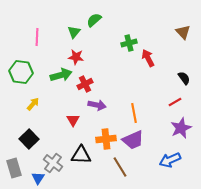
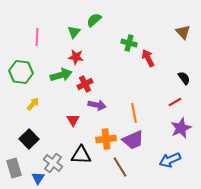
green cross: rotated 28 degrees clockwise
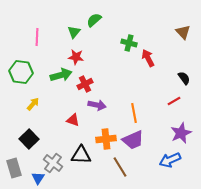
red line: moved 1 px left, 1 px up
red triangle: rotated 40 degrees counterclockwise
purple star: moved 5 px down
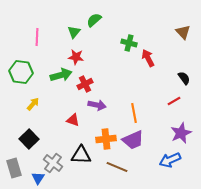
brown line: moved 3 px left; rotated 35 degrees counterclockwise
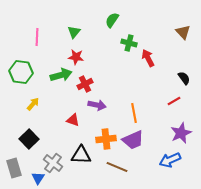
green semicircle: moved 18 px right; rotated 14 degrees counterclockwise
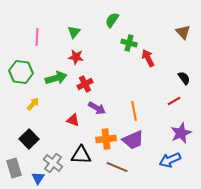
green arrow: moved 5 px left, 3 px down
purple arrow: moved 3 px down; rotated 18 degrees clockwise
orange line: moved 2 px up
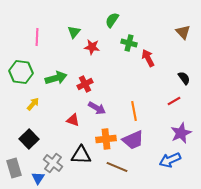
red star: moved 16 px right, 10 px up
